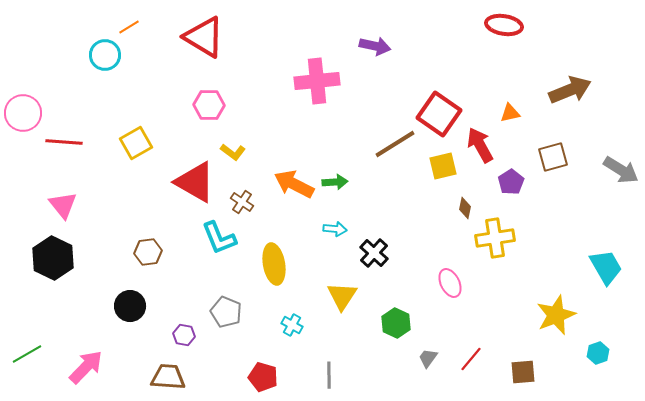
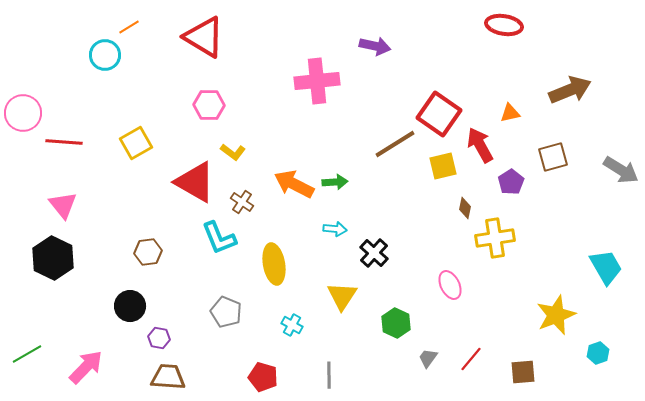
pink ellipse at (450, 283): moved 2 px down
purple hexagon at (184, 335): moved 25 px left, 3 px down
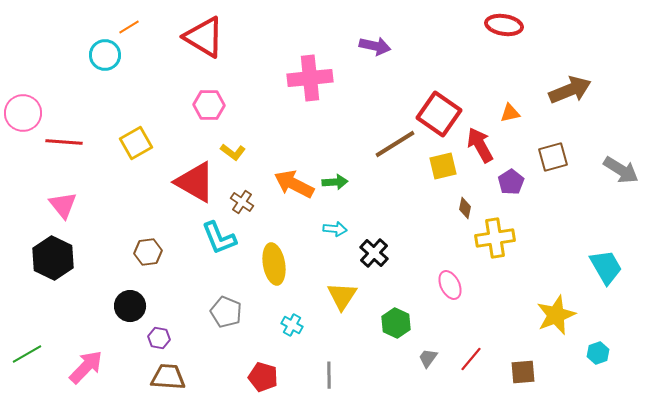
pink cross at (317, 81): moved 7 px left, 3 px up
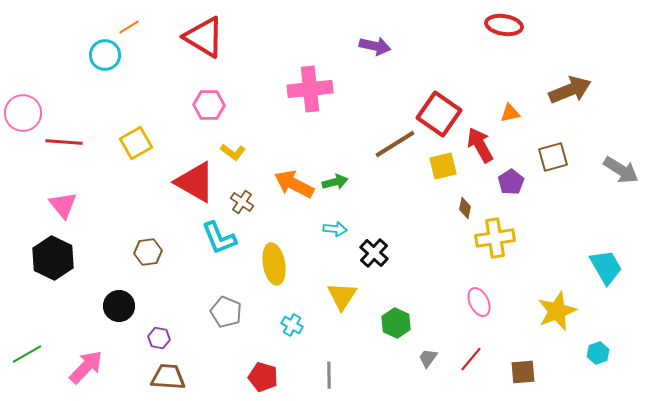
pink cross at (310, 78): moved 11 px down
green arrow at (335, 182): rotated 10 degrees counterclockwise
pink ellipse at (450, 285): moved 29 px right, 17 px down
black circle at (130, 306): moved 11 px left
yellow star at (556, 315): moved 1 px right, 4 px up
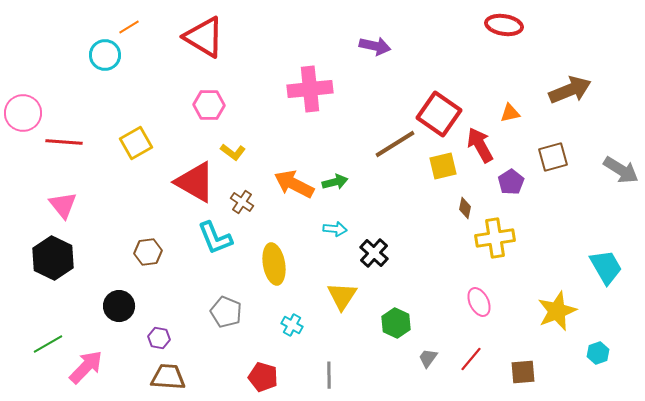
cyan L-shape at (219, 238): moved 4 px left
green line at (27, 354): moved 21 px right, 10 px up
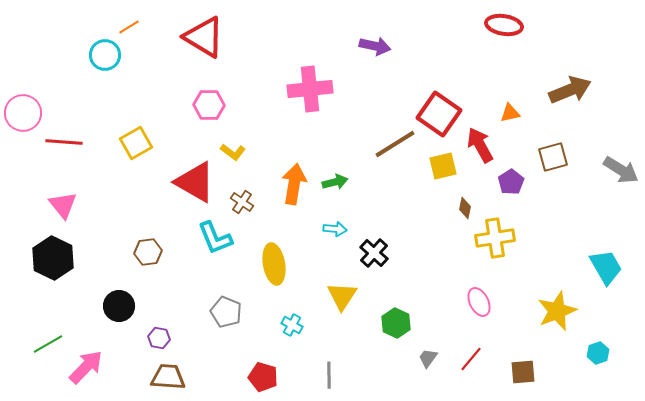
orange arrow at (294, 184): rotated 72 degrees clockwise
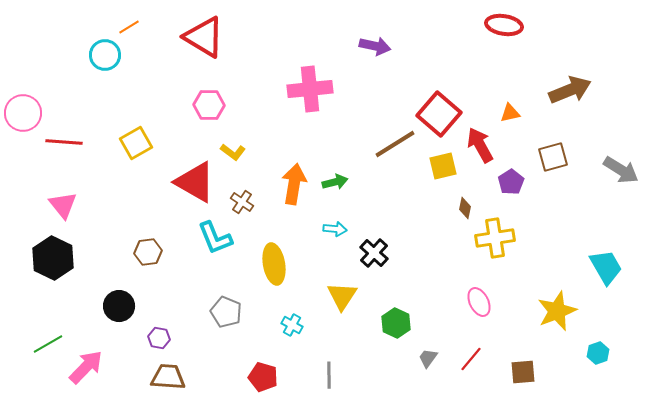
red square at (439, 114): rotated 6 degrees clockwise
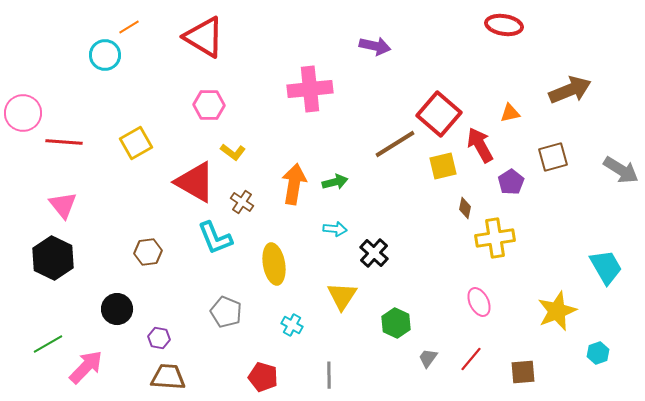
black circle at (119, 306): moved 2 px left, 3 px down
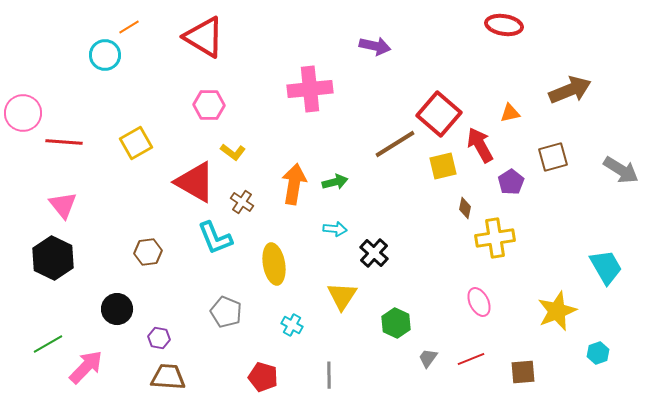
red line at (471, 359): rotated 28 degrees clockwise
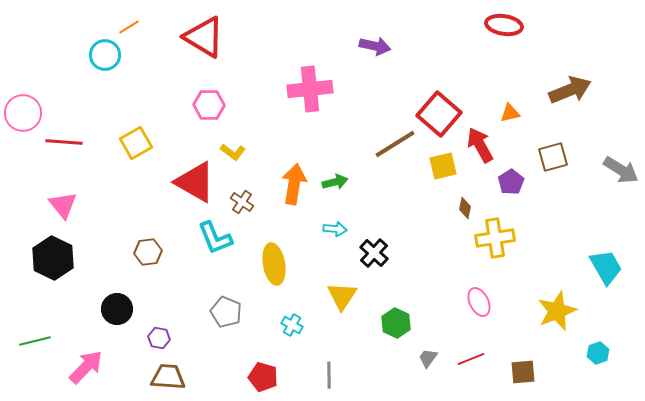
green line at (48, 344): moved 13 px left, 3 px up; rotated 16 degrees clockwise
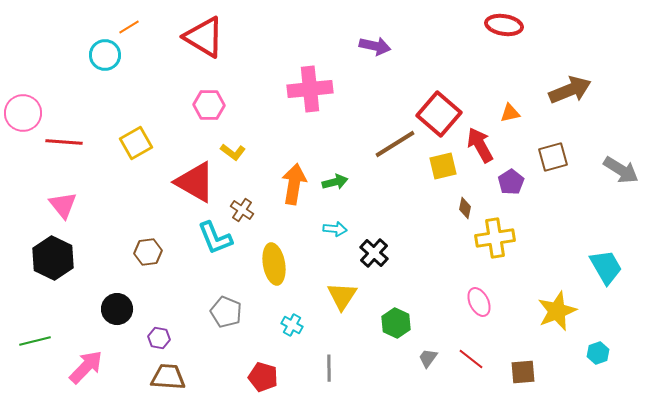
brown cross at (242, 202): moved 8 px down
red line at (471, 359): rotated 60 degrees clockwise
gray line at (329, 375): moved 7 px up
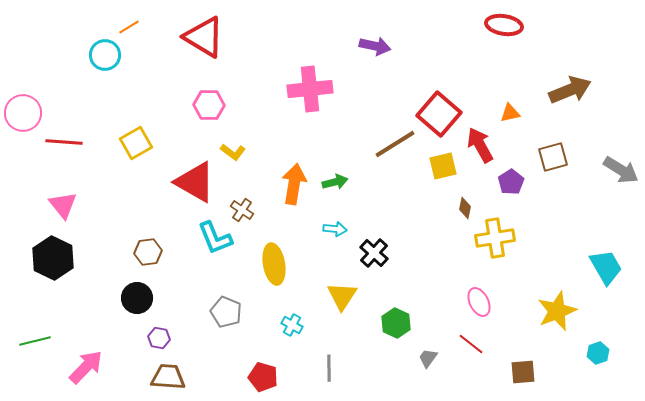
black circle at (117, 309): moved 20 px right, 11 px up
red line at (471, 359): moved 15 px up
